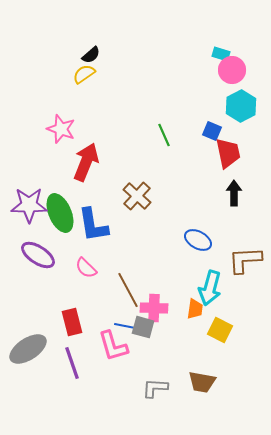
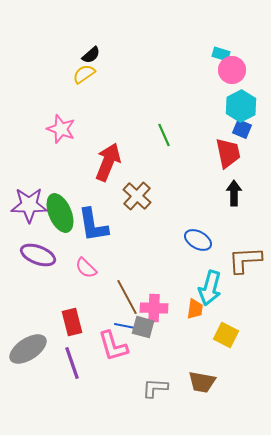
blue square: moved 30 px right, 2 px up
red arrow: moved 22 px right
purple ellipse: rotated 12 degrees counterclockwise
brown line: moved 1 px left, 7 px down
yellow square: moved 6 px right, 5 px down
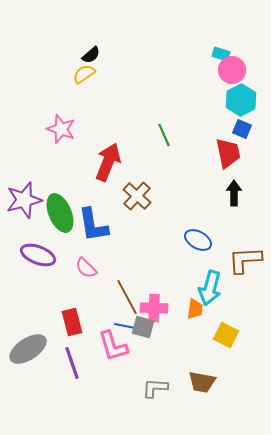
cyan hexagon: moved 6 px up
purple star: moved 5 px left, 5 px up; rotated 15 degrees counterclockwise
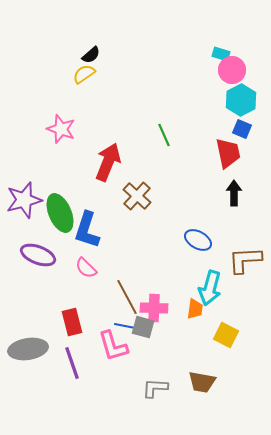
blue L-shape: moved 6 px left, 5 px down; rotated 27 degrees clockwise
gray ellipse: rotated 24 degrees clockwise
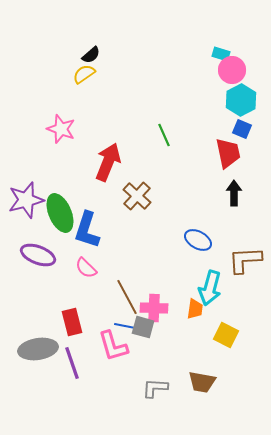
purple star: moved 2 px right
gray ellipse: moved 10 px right
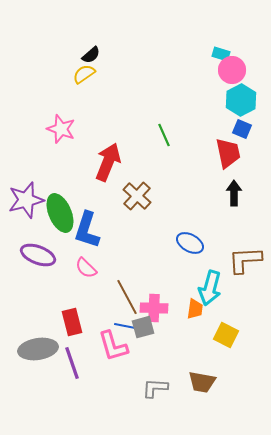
blue ellipse: moved 8 px left, 3 px down
gray square: rotated 30 degrees counterclockwise
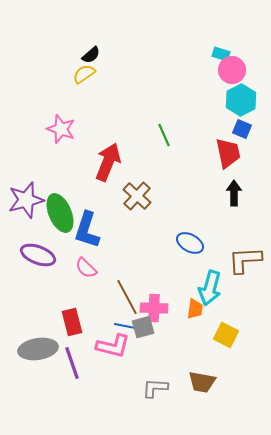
pink L-shape: rotated 60 degrees counterclockwise
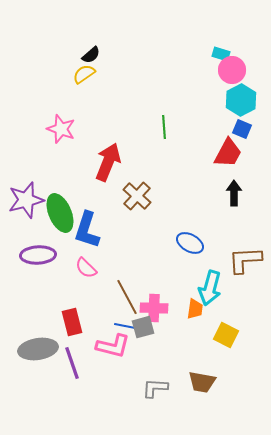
green line: moved 8 px up; rotated 20 degrees clockwise
red trapezoid: rotated 40 degrees clockwise
purple ellipse: rotated 24 degrees counterclockwise
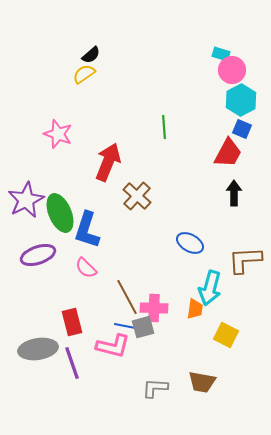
pink star: moved 3 px left, 5 px down
purple star: rotated 12 degrees counterclockwise
purple ellipse: rotated 16 degrees counterclockwise
